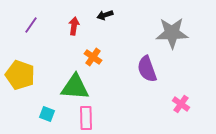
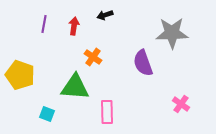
purple line: moved 13 px right, 1 px up; rotated 24 degrees counterclockwise
purple semicircle: moved 4 px left, 6 px up
pink rectangle: moved 21 px right, 6 px up
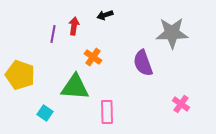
purple line: moved 9 px right, 10 px down
cyan square: moved 2 px left, 1 px up; rotated 14 degrees clockwise
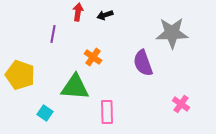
red arrow: moved 4 px right, 14 px up
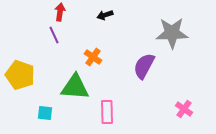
red arrow: moved 18 px left
purple line: moved 1 px right, 1 px down; rotated 36 degrees counterclockwise
purple semicircle: moved 1 px right, 3 px down; rotated 48 degrees clockwise
pink cross: moved 3 px right, 5 px down
cyan square: rotated 28 degrees counterclockwise
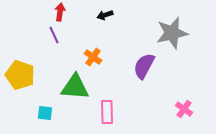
gray star: rotated 12 degrees counterclockwise
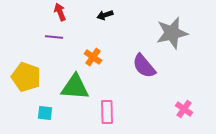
red arrow: rotated 30 degrees counterclockwise
purple line: moved 2 px down; rotated 60 degrees counterclockwise
purple semicircle: rotated 68 degrees counterclockwise
yellow pentagon: moved 6 px right, 2 px down
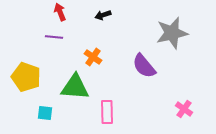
black arrow: moved 2 px left
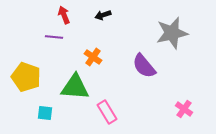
red arrow: moved 4 px right, 3 px down
pink rectangle: rotated 30 degrees counterclockwise
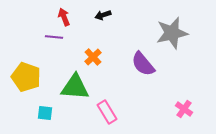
red arrow: moved 2 px down
orange cross: rotated 12 degrees clockwise
purple semicircle: moved 1 px left, 2 px up
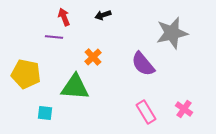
yellow pentagon: moved 3 px up; rotated 8 degrees counterclockwise
pink rectangle: moved 39 px right
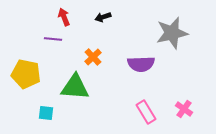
black arrow: moved 2 px down
purple line: moved 1 px left, 2 px down
purple semicircle: moved 2 px left; rotated 52 degrees counterclockwise
cyan square: moved 1 px right
